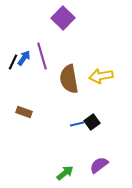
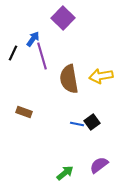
blue arrow: moved 9 px right, 19 px up
black line: moved 9 px up
blue line: rotated 24 degrees clockwise
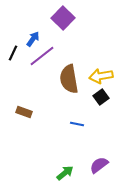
purple line: rotated 68 degrees clockwise
black square: moved 9 px right, 25 px up
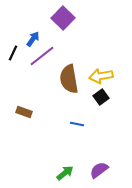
purple semicircle: moved 5 px down
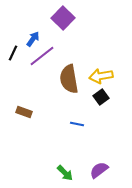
green arrow: rotated 84 degrees clockwise
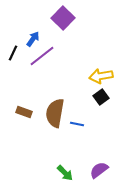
brown semicircle: moved 14 px left, 34 px down; rotated 20 degrees clockwise
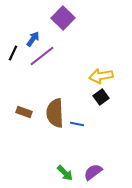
brown semicircle: rotated 12 degrees counterclockwise
purple semicircle: moved 6 px left, 2 px down
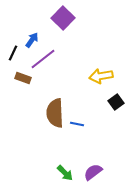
blue arrow: moved 1 px left, 1 px down
purple line: moved 1 px right, 3 px down
black square: moved 15 px right, 5 px down
brown rectangle: moved 1 px left, 34 px up
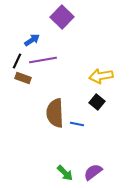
purple square: moved 1 px left, 1 px up
blue arrow: rotated 21 degrees clockwise
black line: moved 4 px right, 8 px down
purple line: moved 1 px down; rotated 28 degrees clockwise
black square: moved 19 px left; rotated 14 degrees counterclockwise
